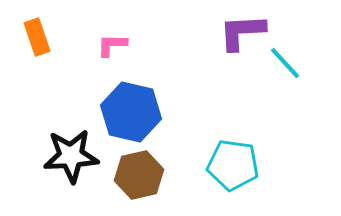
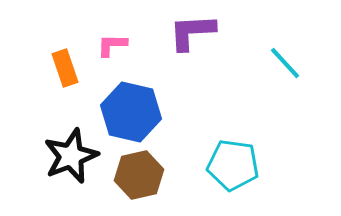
purple L-shape: moved 50 px left
orange rectangle: moved 28 px right, 31 px down
black star: rotated 18 degrees counterclockwise
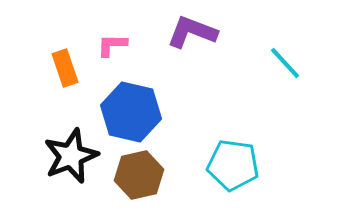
purple L-shape: rotated 24 degrees clockwise
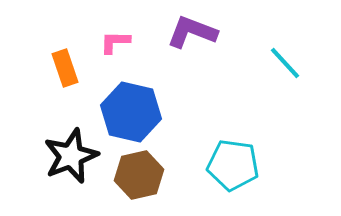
pink L-shape: moved 3 px right, 3 px up
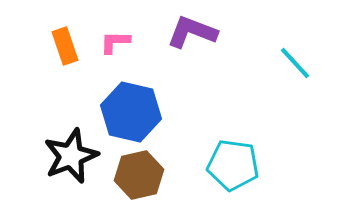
cyan line: moved 10 px right
orange rectangle: moved 22 px up
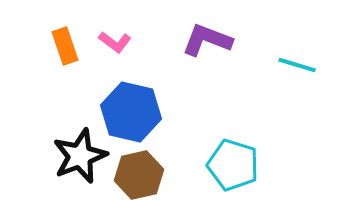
purple L-shape: moved 15 px right, 8 px down
pink L-shape: rotated 144 degrees counterclockwise
cyan line: moved 2 px right, 2 px down; rotated 30 degrees counterclockwise
black star: moved 9 px right
cyan pentagon: rotated 9 degrees clockwise
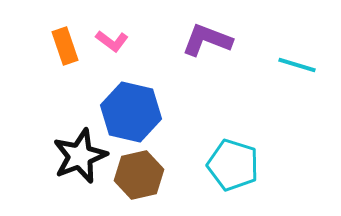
pink L-shape: moved 3 px left, 1 px up
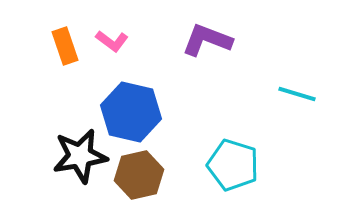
cyan line: moved 29 px down
black star: rotated 12 degrees clockwise
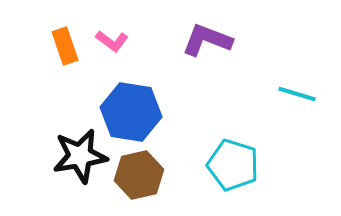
blue hexagon: rotated 4 degrees counterclockwise
